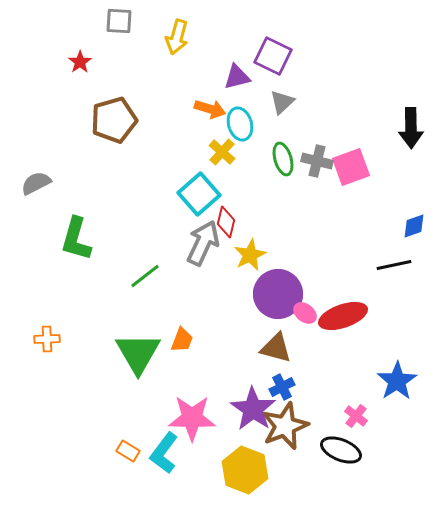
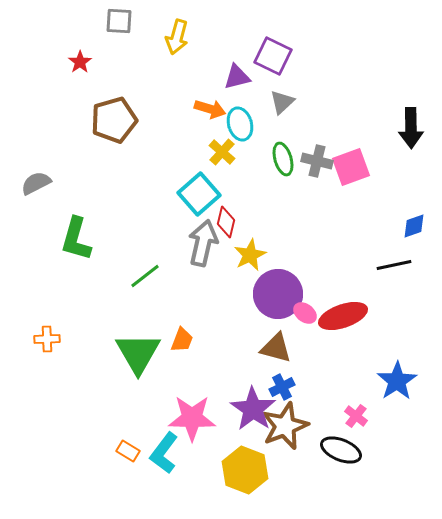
gray arrow: rotated 12 degrees counterclockwise
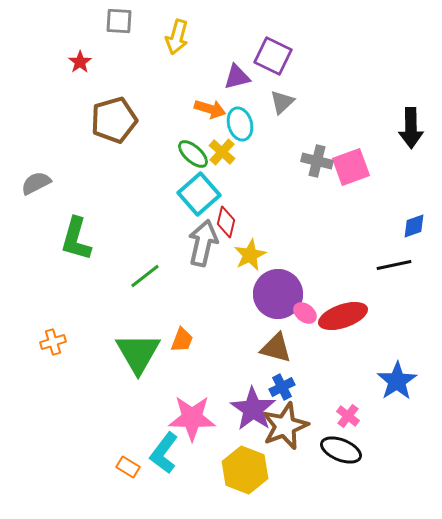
green ellipse: moved 90 px left, 5 px up; rotated 32 degrees counterclockwise
orange cross: moved 6 px right, 3 px down; rotated 15 degrees counterclockwise
pink cross: moved 8 px left
orange rectangle: moved 16 px down
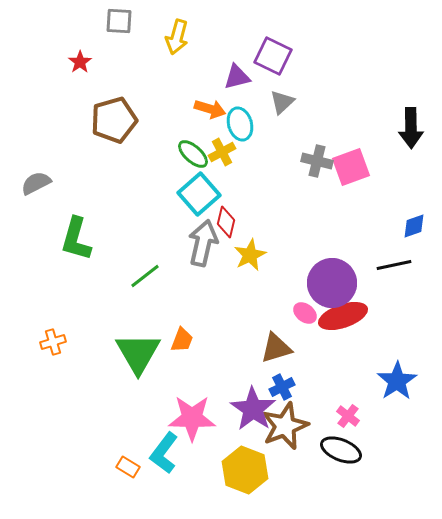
yellow cross: rotated 20 degrees clockwise
purple circle: moved 54 px right, 11 px up
brown triangle: rotated 32 degrees counterclockwise
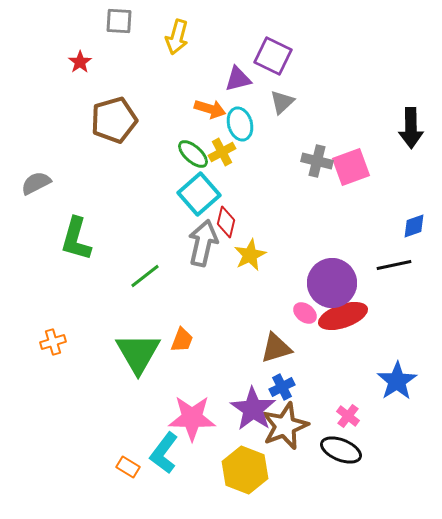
purple triangle: moved 1 px right, 2 px down
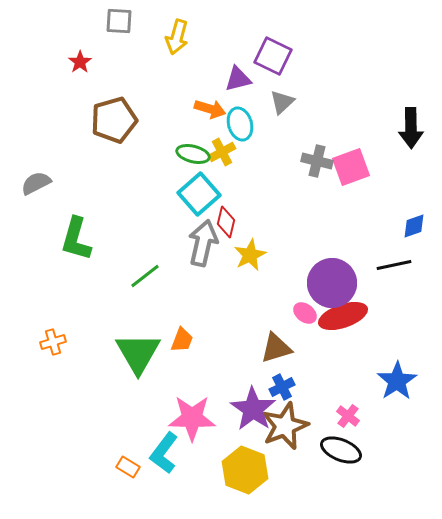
green ellipse: rotated 28 degrees counterclockwise
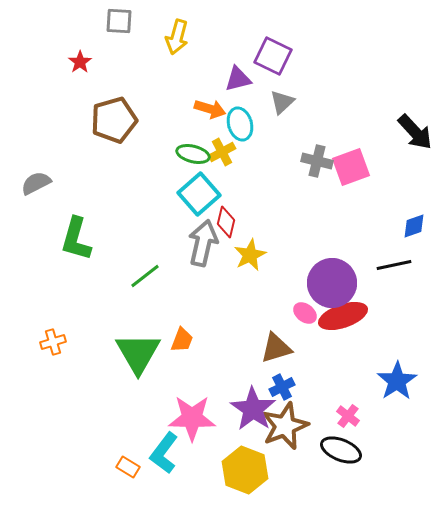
black arrow: moved 4 px right, 4 px down; rotated 42 degrees counterclockwise
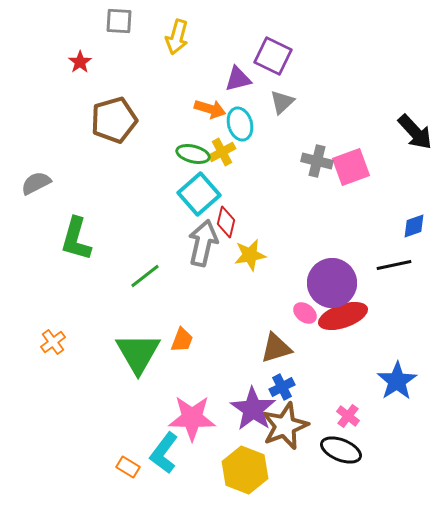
yellow star: rotated 16 degrees clockwise
orange cross: rotated 20 degrees counterclockwise
